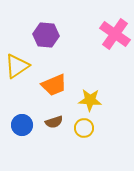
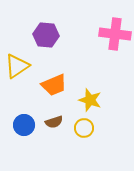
pink cross: rotated 28 degrees counterclockwise
yellow star: rotated 15 degrees clockwise
blue circle: moved 2 px right
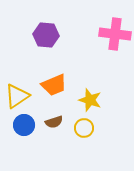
yellow triangle: moved 30 px down
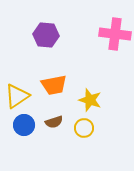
orange trapezoid: rotated 12 degrees clockwise
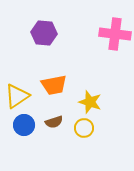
purple hexagon: moved 2 px left, 2 px up
yellow star: moved 2 px down
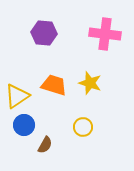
pink cross: moved 10 px left
orange trapezoid: rotated 152 degrees counterclockwise
yellow star: moved 19 px up
brown semicircle: moved 9 px left, 23 px down; rotated 42 degrees counterclockwise
yellow circle: moved 1 px left, 1 px up
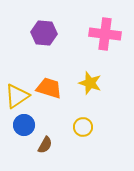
orange trapezoid: moved 5 px left, 3 px down
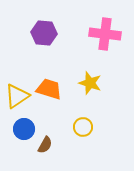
orange trapezoid: moved 1 px down
blue circle: moved 4 px down
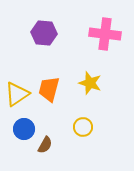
orange trapezoid: rotated 92 degrees counterclockwise
yellow triangle: moved 2 px up
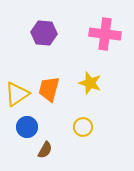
blue circle: moved 3 px right, 2 px up
brown semicircle: moved 5 px down
